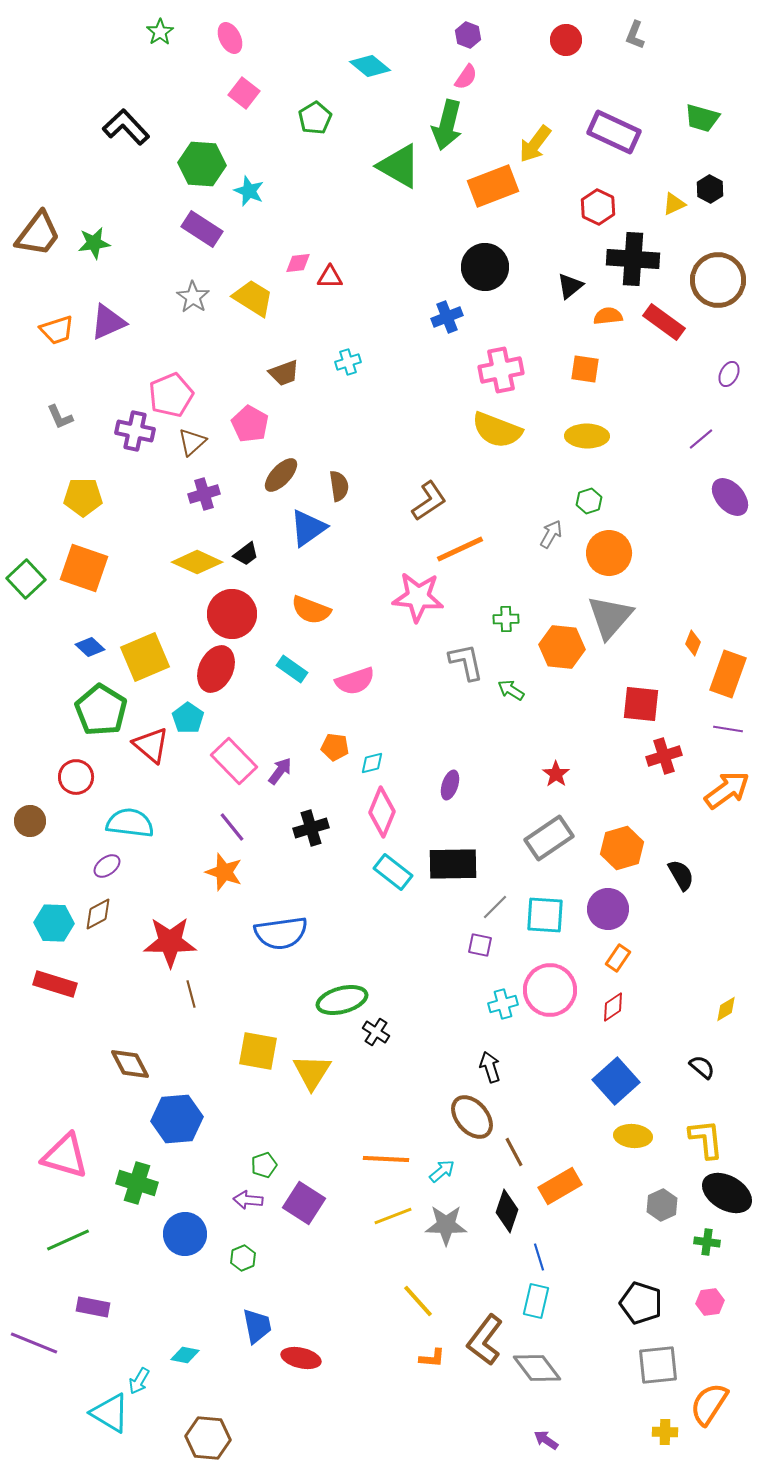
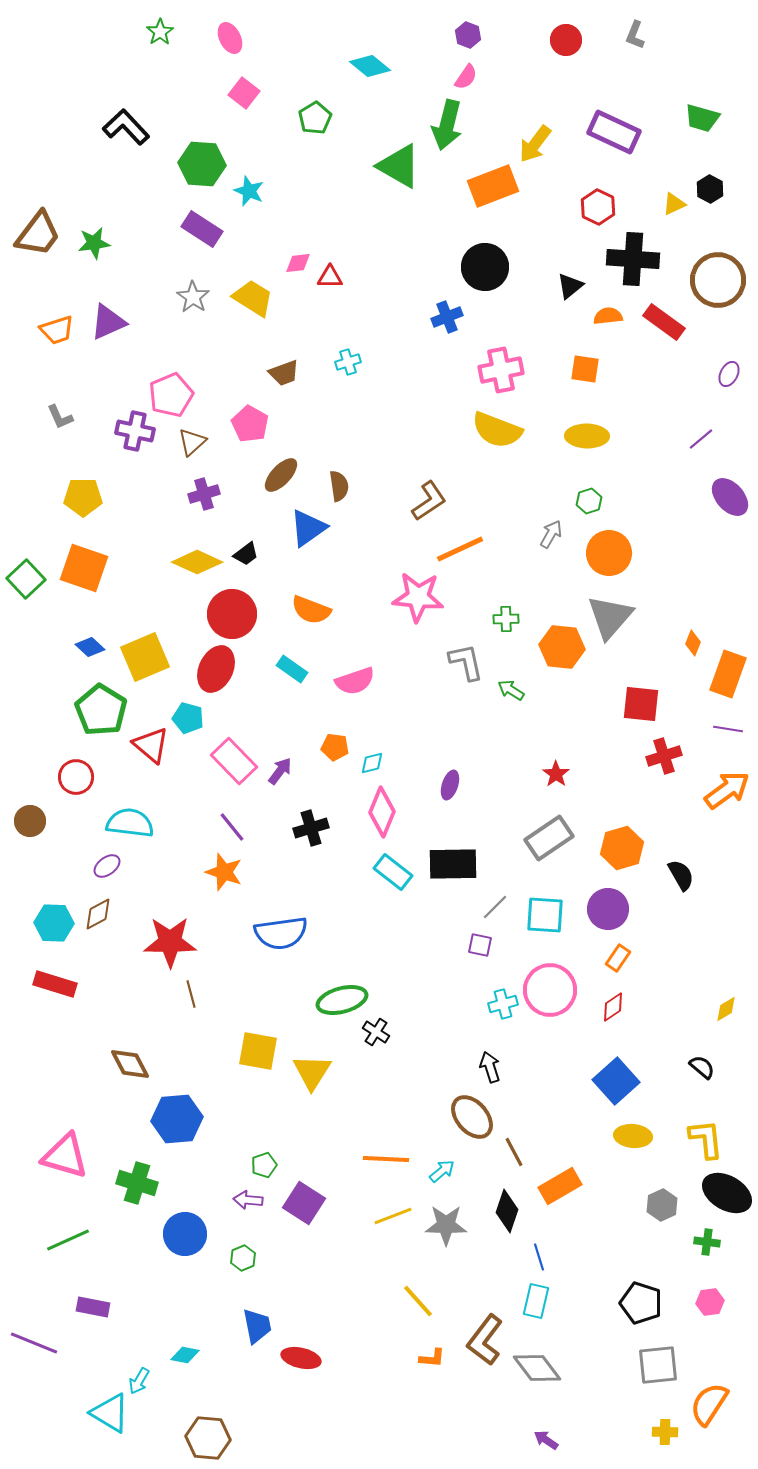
cyan pentagon at (188, 718): rotated 20 degrees counterclockwise
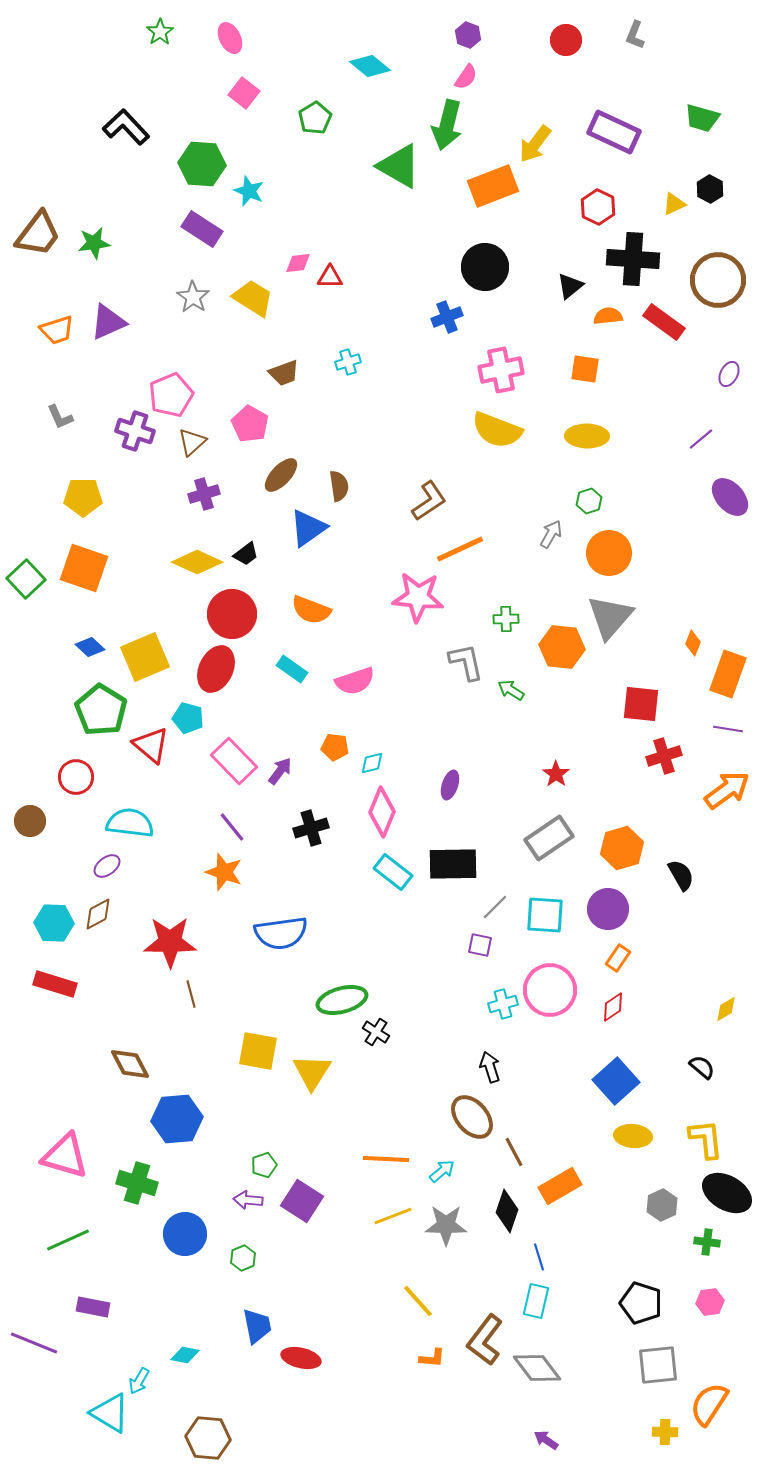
purple cross at (135, 431): rotated 6 degrees clockwise
purple square at (304, 1203): moved 2 px left, 2 px up
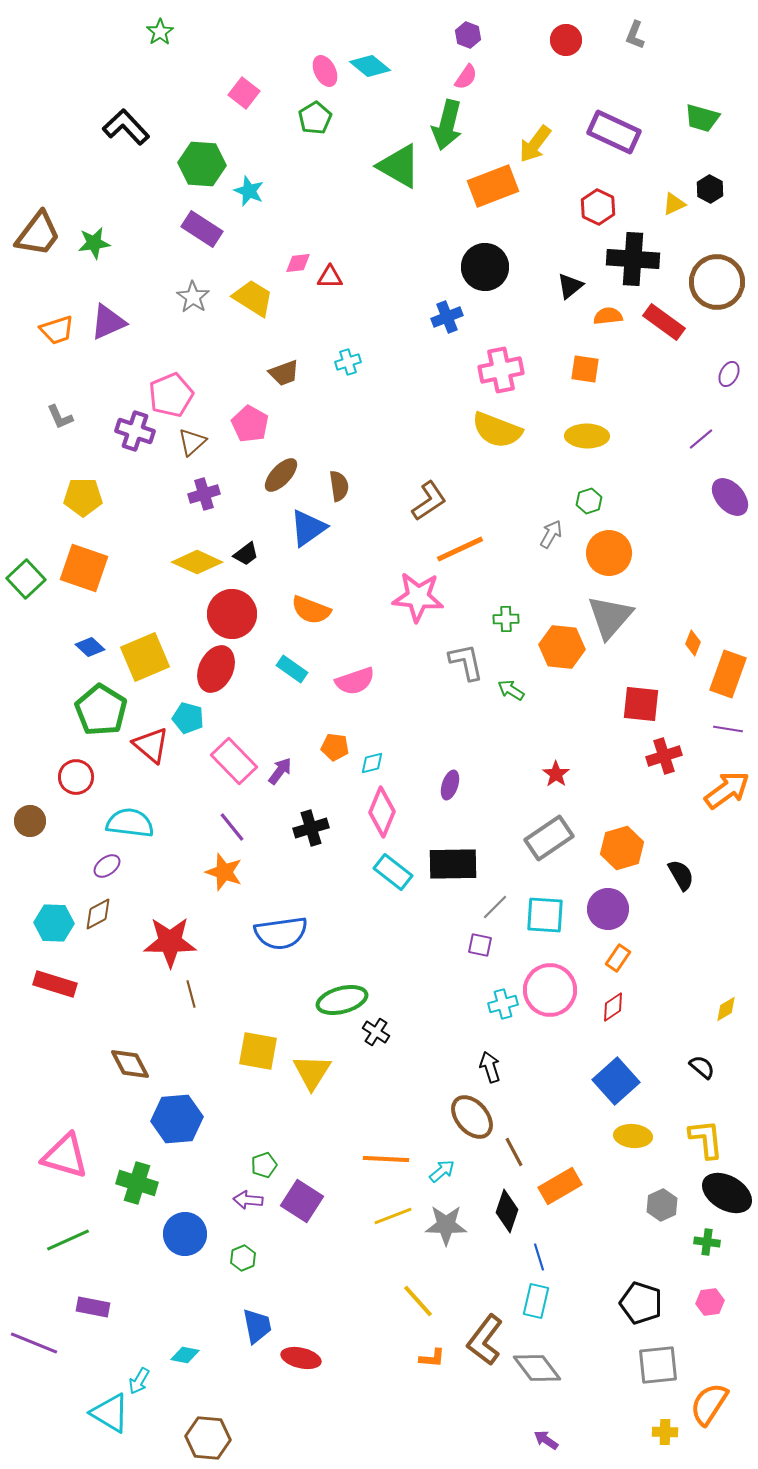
pink ellipse at (230, 38): moved 95 px right, 33 px down
brown circle at (718, 280): moved 1 px left, 2 px down
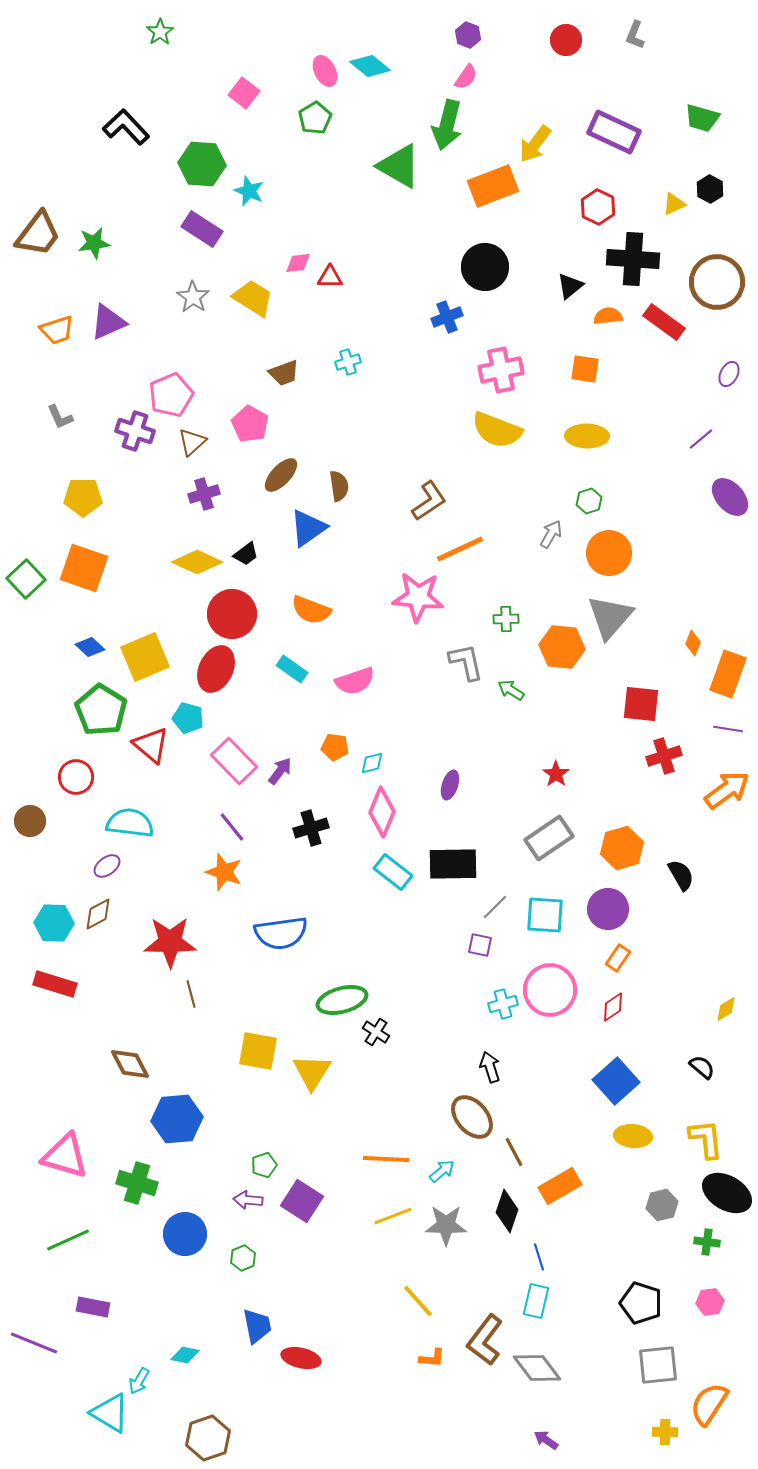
gray hexagon at (662, 1205): rotated 12 degrees clockwise
brown hexagon at (208, 1438): rotated 24 degrees counterclockwise
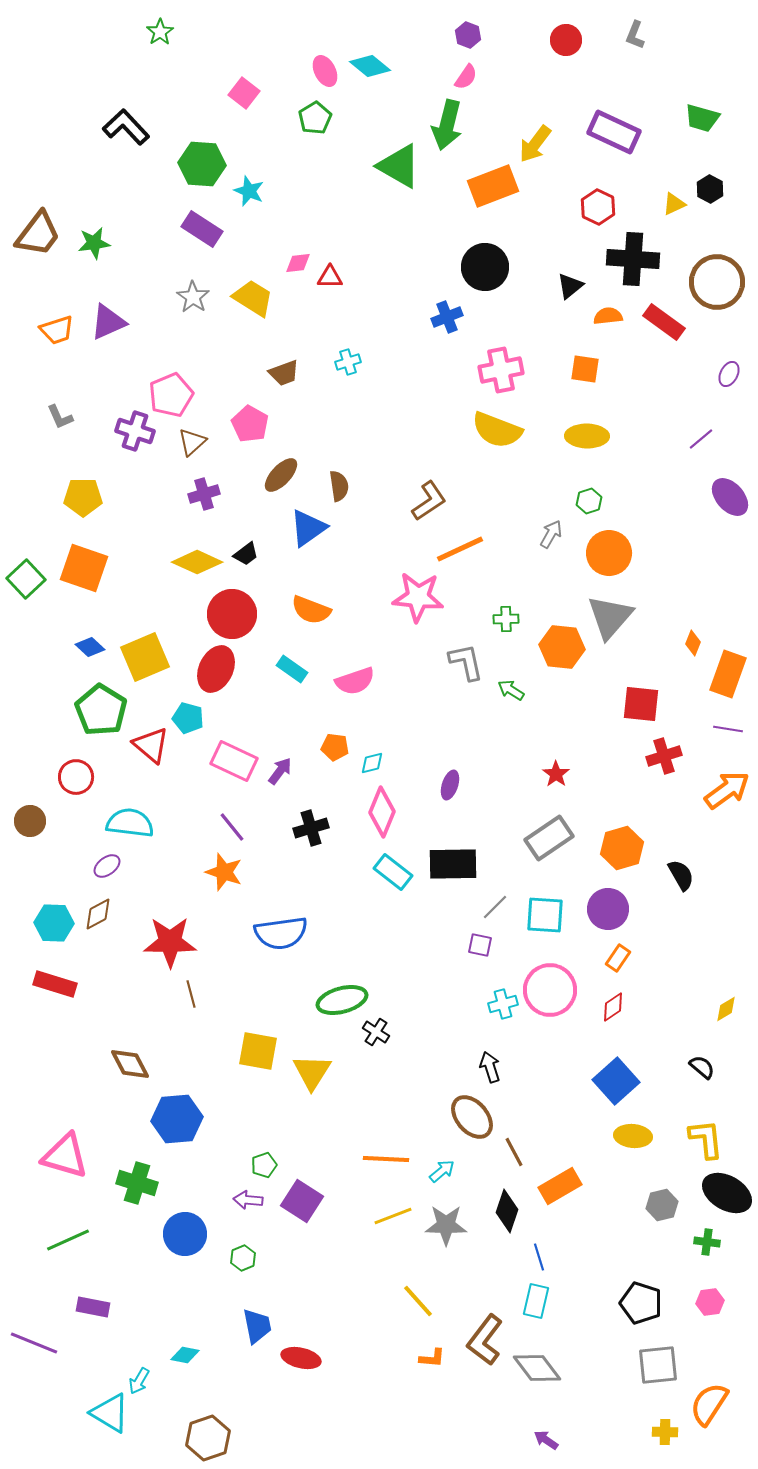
pink rectangle at (234, 761): rotated 21 degrees counterclockwise
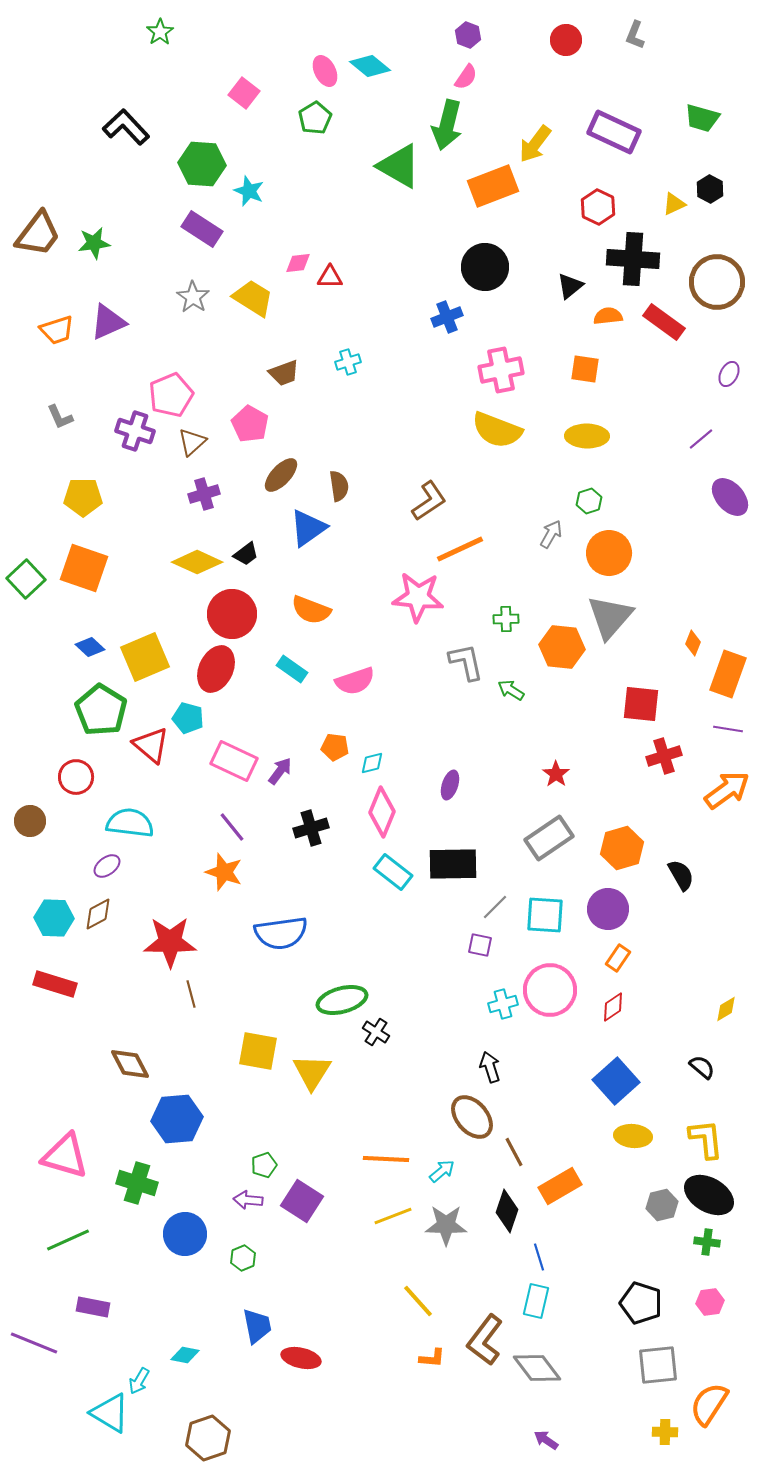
cyan hexagon at (54, 923): moved 5 px up
black ellipse at (727, 1193): moved 18 px left, 2 px down
